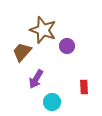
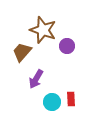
red rectangle: moved 13 px left, 12 px down
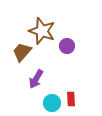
brown star: moved 1 px left, 1 px down
cyan circle: moved 1 px down
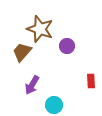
brown star: moved 2 px left, 2 px up
purple arrow: moved 4 px left, 6 px down
red rectangle: moved 20 px right, 18 px up
cyan circle: moved 2 px right, 2 px down
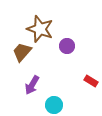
red rectangle: rotated 56 degrees counterclockwise
